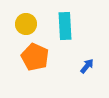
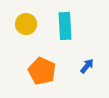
orange pentagon: moved 7 px right, 14 px down
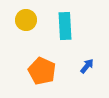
yellow circle: moved 4 px up
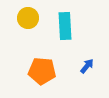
yellow circle: moved 2 px right, 2 px up
orange pentagon: rotated 20 degrees counterclockwise
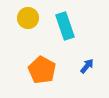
cyan rectangle: rotated 16 degrees counterclockwise
orange pentagon: moved 1 px up; rotated 24 degrees clockwise
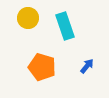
orange pentagon: moved 3 px up; rotated 12 degrees counterclockwise
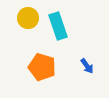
cyan rectangle: moved 7 px left
blue arrow: rotated 105 degrees clockwise
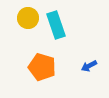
cyan rectangle: moved 2 px left, 1 px up
blue arrow: moved 2 px right; rotated 98 degrees clockwise
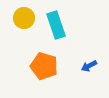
yellow circle: moved 4 px left
orange pentagon: moved 2 px right, 1 px up
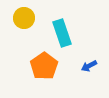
cyan rectangle: moved 6 px right, 8 px down
orange pentagon: rotated 20 degrees clockwise
